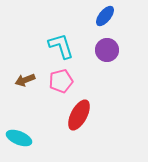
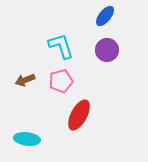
cyan ellipse: moved 8 px right, 1 px down; rotated 15 degrees counterclockwise
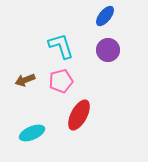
purple circle: moved 1 px right
cyan ellipse: moved 5 px right, 6 px up; rotated 30 degrees counterclockwise
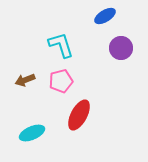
blue ellipse: rotated 20 degrees clockwise
cyan L-shape: moved 1 px up
purple circle: moved 13 px right, 2 px up
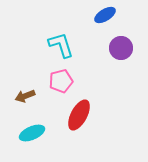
blue ellipse: moved 1 px up
brown arrow: moved 16 px down
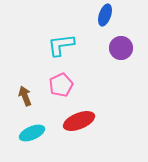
blue ellipse: rotated 40 degrees counterclockwise
cyan L-shape: rotated 80 degrees counterclockwise
pink pentagon: moved 4 px down; rotated 10 degrees counterclockwise
brown arrow: rotated 90 degrees clockwise
red ellipse: moved 6 px down; rotated 40 degrees clockwise
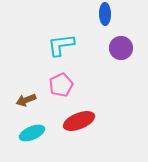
blue ellipse: moved 1 px up; rotated 20 degrees counterclockwise
brown arrow: moved 1 px right, 4 px down; rotated 90 degrees counterclockwise
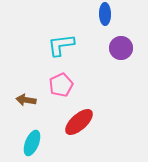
brown arrow: rotated 30 degrees clockwise
red ellipse: moved 1 px down; rotated 20 degrees counterclockwise
cyan ellipse: moved 10 px down; rotated 45 degrees counterclockwise
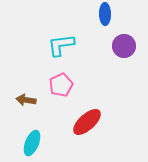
purple circle: moved 3 px right, 2 px up
red ellipse: moved 8 px right
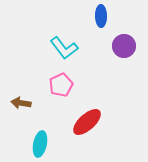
blue ellipse: moved 4 px left, 2 px down
cyan L-shape: moved 3 px right, 3 px down; rotated 120 degrees counterclockwise
brown arrow: moved 5 px left, 3 px down
cyan ellipse: moved 8 px right, 1 px down; rotated 10 degrees counterclockwise
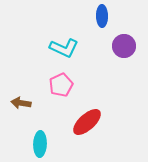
blue ellipse: moved 1 px right
cyan L-shape: rotated 28 degrees counterclockwise
cyan ellipse: rotated 10 degrees counterclockwise
